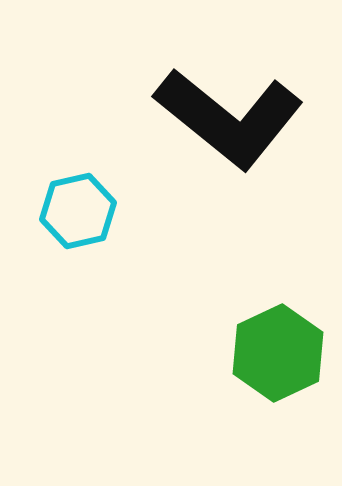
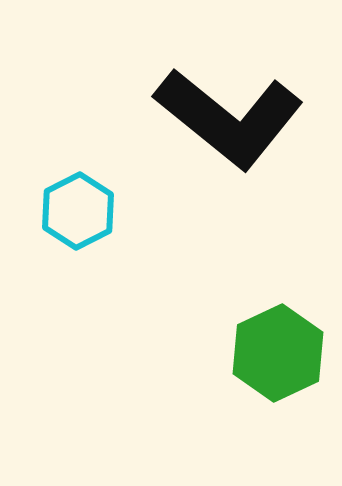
cyan hexagon: rotated 14 degrees counterclockwise
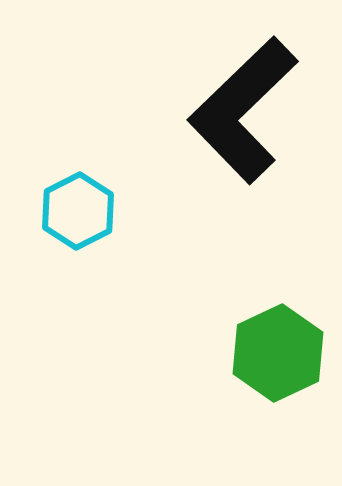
black L-shape: moved 14 px right, 8 px up; rotated 97 degrees clockwise
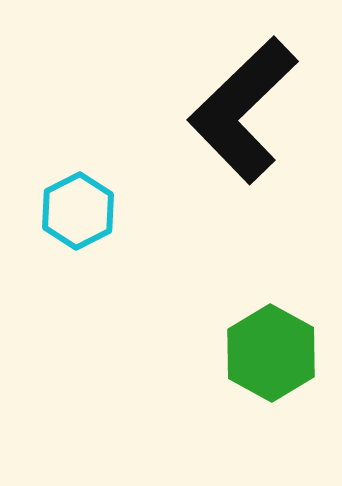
green hexagon: moved 7 px left; rotated 6 degrees counterclockwise
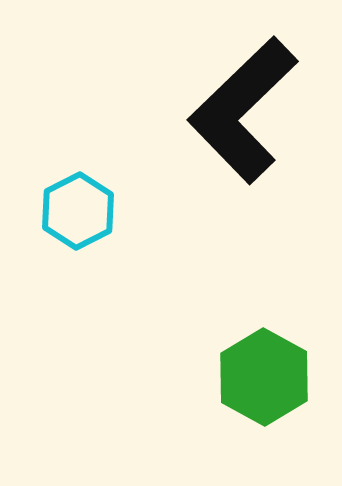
green hexagon: moved 7 px left, 24 px down
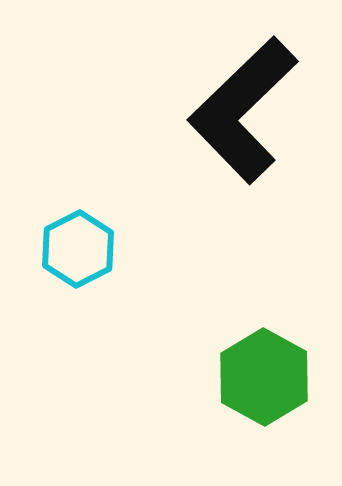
cyan hexagon: moved 38 px down
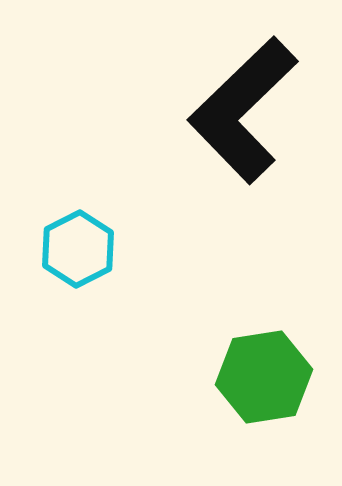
green hexagon: rotated 22 degrees clockwise
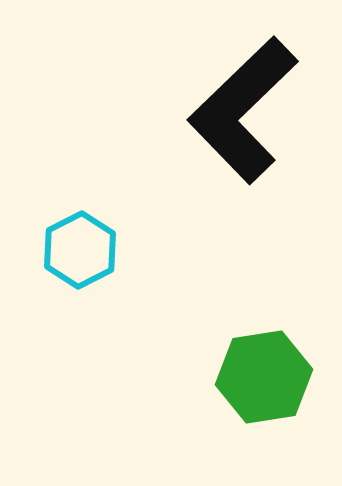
cyan hexagon: moved 2 px right, 1 px down
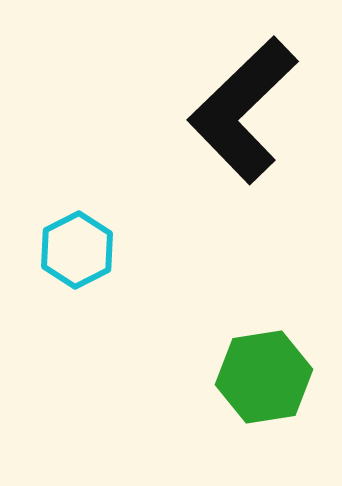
cyan hexagon: moved 3 px left
